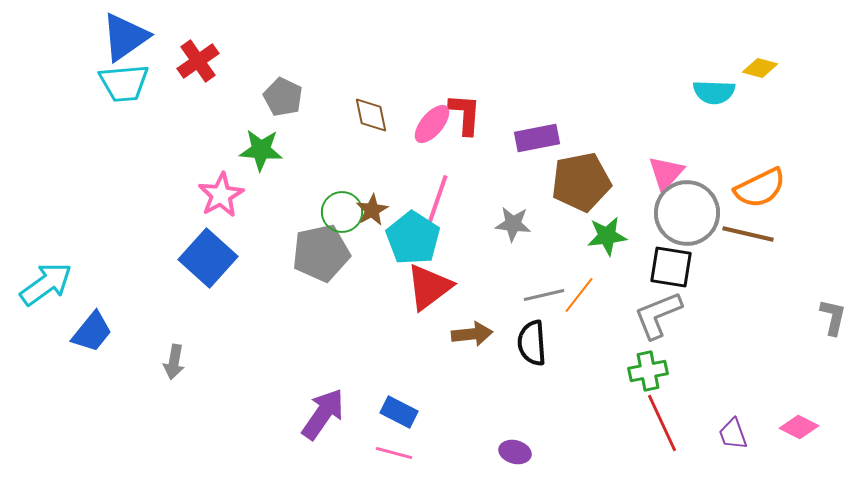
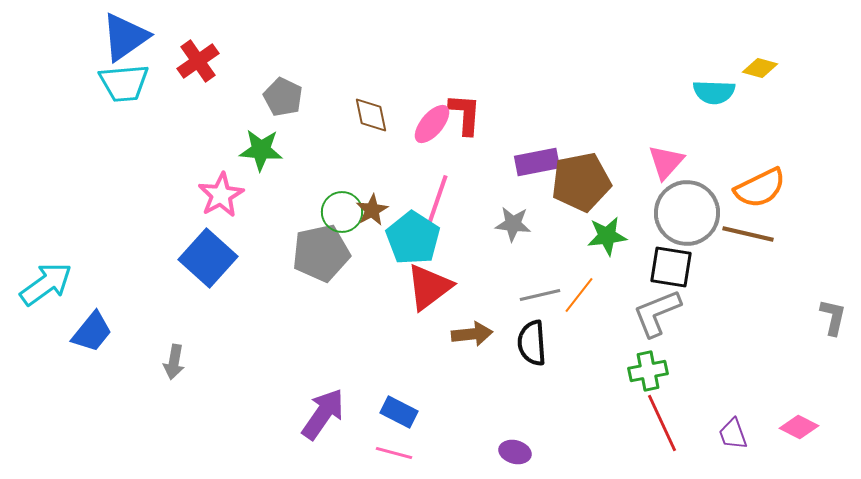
purple rectangle at (537, 138): moved 24 px down
pink triangle at (666, 173): moved 11 px up
gray line at (544, 295): moved 4 px left
gray L-shape at (658, 315): moved 1 px left, 2 px up
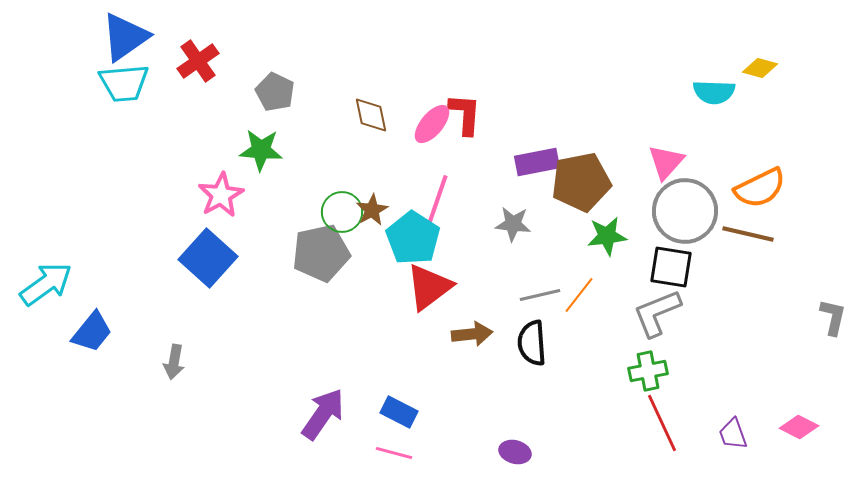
gray pentagon at (283, 97): moved 8 px left, 5 px up
gray circle at (687, 213): moved 2 px left, 2 px up
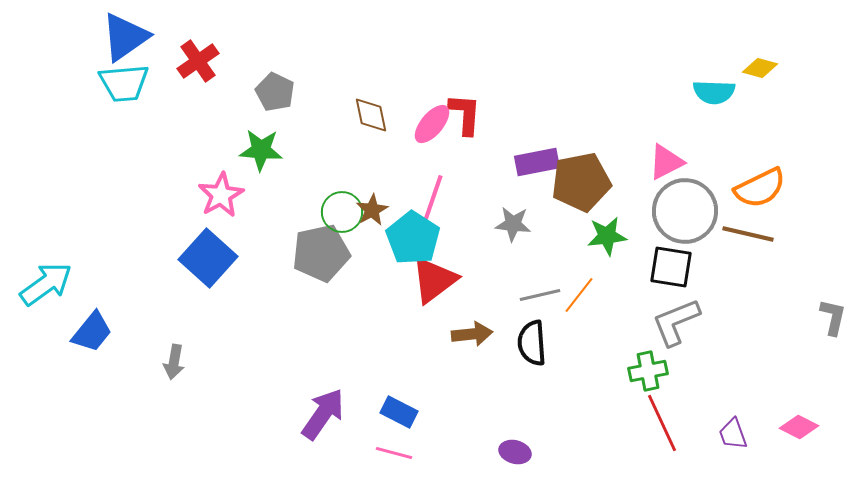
pink triangle at (666, 162): rotated 21 degrees clockwise
pink line at (437, 201): moved 5 px left
red triangle at (429, 287): moved 5 px right, 7 px up
gray L-shape at (657, 313): moved 19 px right, 9 px down
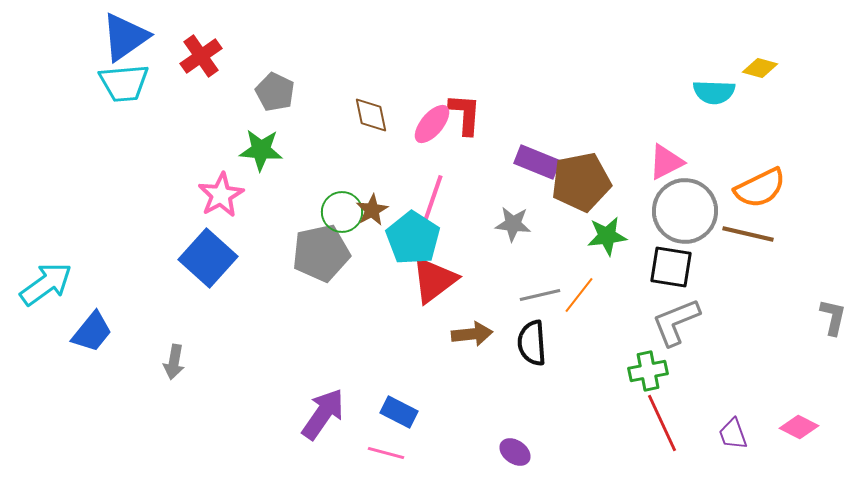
red cross at (198, 61): moved 3 px right, 5 px up
purple rectangle at (537, 162): rotated 33 degrees clockwise
purple ellipse at (515, 452): rotated 20 degrees clockwise
pink line at (394, 453): moved 8 px left
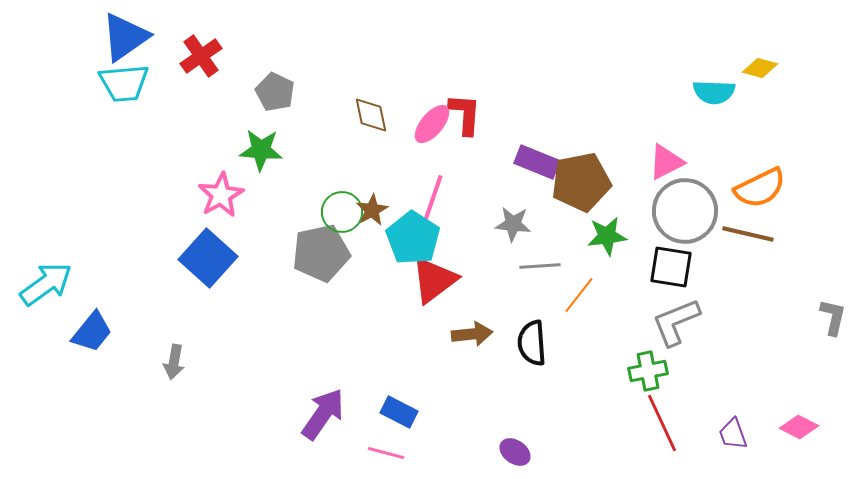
gray line at (540, 295): moved 29 px up; rotated 9 degrees clockwise
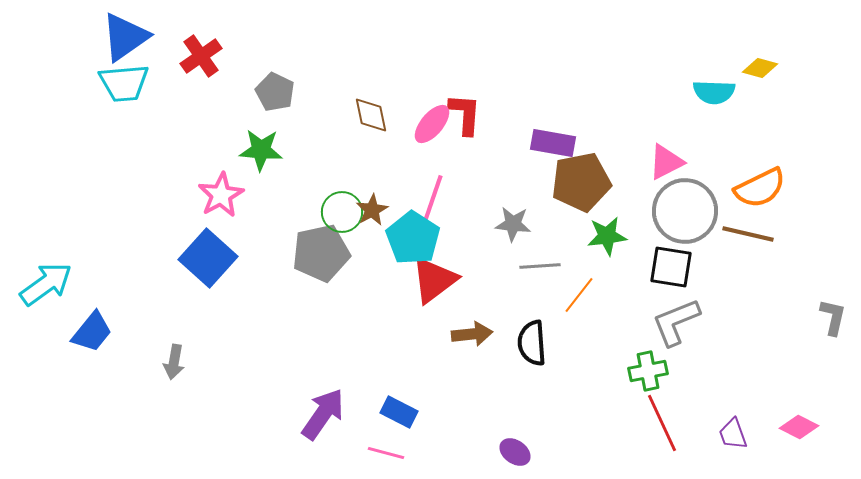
purple rectangle at (537, 162): moved 16 px right, 19 px up; rotated 12 degrees counterclockwise
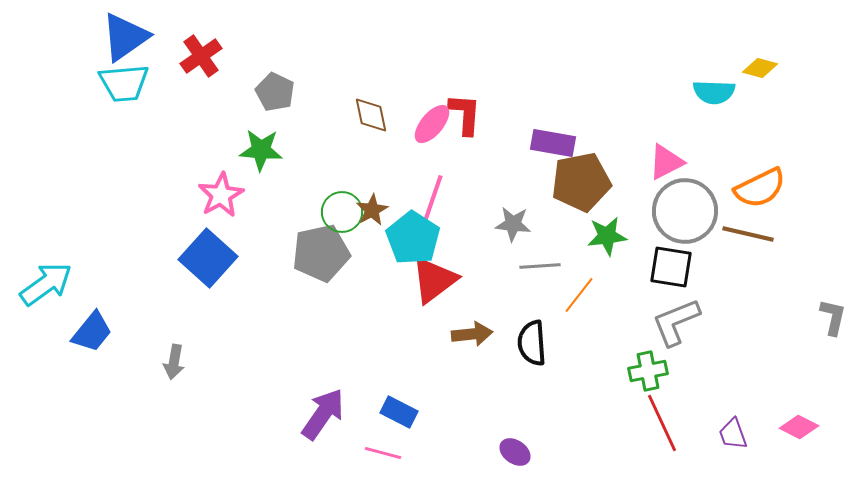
pink line at (386, 453): moved 3 px left
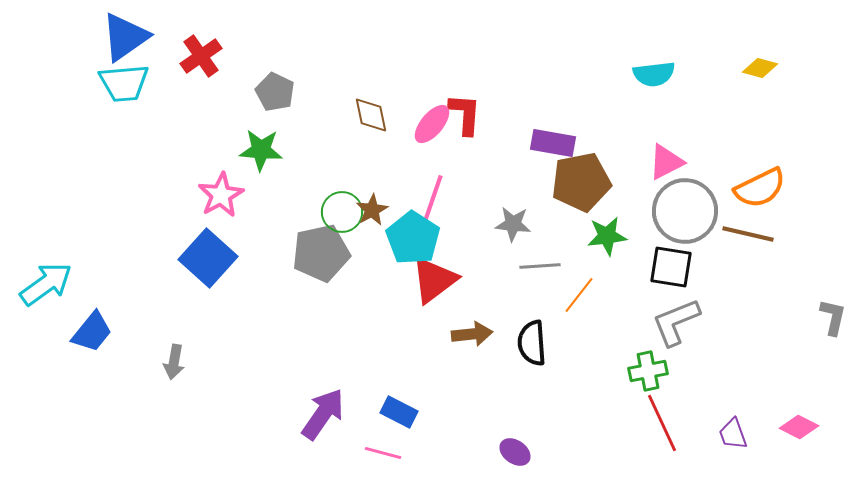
cyan semicircle at (714, 92): moved 60 px left, 18 px up; rotated 9 degrees counterclockwise
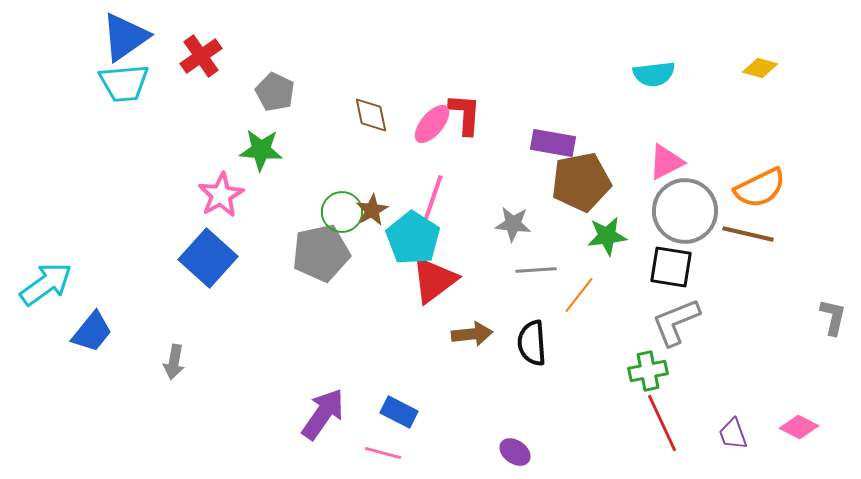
gray line at (540, 266): moved 4 px left, 4 px down
